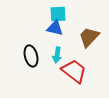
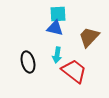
black ellipse: moved 3 px left, 6 px down
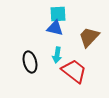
black ellipse: moved 2 px right
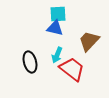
brown trapezoid: moved 4 px down
cyan arrow: rotated 14 degrees clockwise
red trapezoid: moved 2 px left, 2 px up
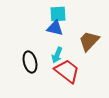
red trapezoid: moved 5 px left, 2 px down
